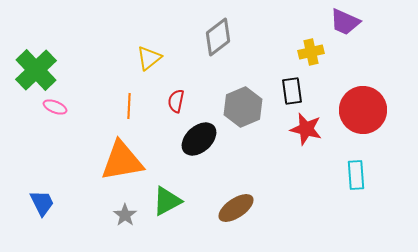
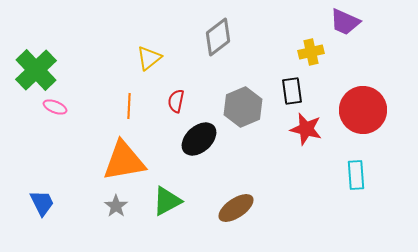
orange triangle: moved 2 px right
gray star: moved 9 px left, 9 px up
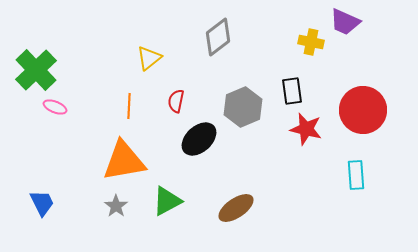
yellow cross: moved 10 px up; rotated 25 degrees clockwise
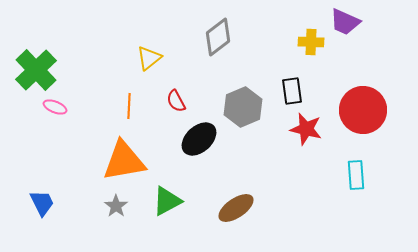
yellow cross: rotated 10 degrees counterclockwise
red semicircle: rotated 40 degrees counterclockwise
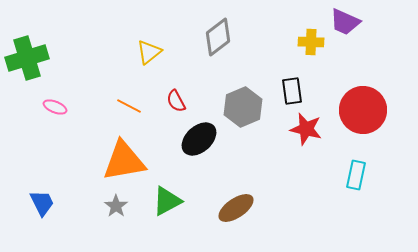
yellow triangle: moved 6 px up
green cross: moved 9 px left, 12 px up; rotated 27 degrees clockwise
orange line: rotated 65 degrees counterclockwise
cyan rectangle: rotated 16 degrees clockwise
